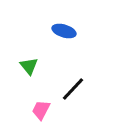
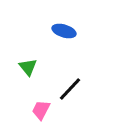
green triangle: moved 1 px left, 1 px down
black line: moved 3 px left
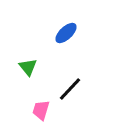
blue ellipse: moved 2 px right, 2 px down; rotated 60 degrees counterclockwise
pink trapezoid: rotated 10 degrees counterclockwise
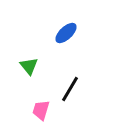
green triangle: moved 1 px right, 1 px up
black line: rotated 12 degrees counterclockwise
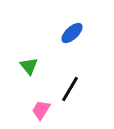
blue ellipse: moved 6 px right
pink trapezoid: rotated 15 degrees clockwise
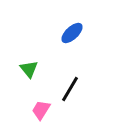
green triangle: moved 3 px down
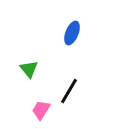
blue ellipse: rotated 25 degrees counterclockwise
black line: moved 1 px left, 2 px down
